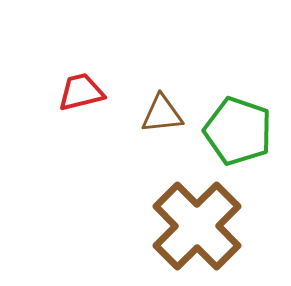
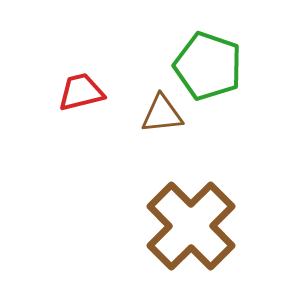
green pentagon: moved 30 px left, 65 px up
brown cross: moved 6 px left
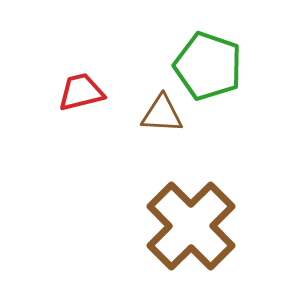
brown triangle: rotated 9 degrees clockwise
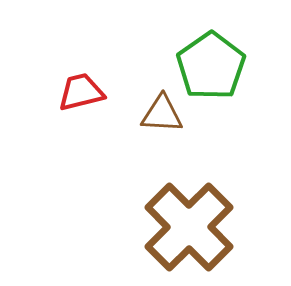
green pentagon: moved 3 px right; rotated 18 degrees clockwise
brown cross: moved 2 px left, 1 px down
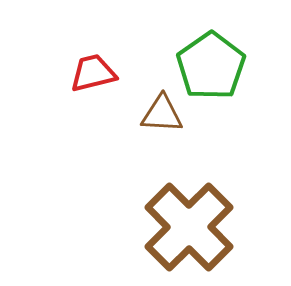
red trapezoid: moved 12 px right, 19 px up
